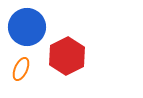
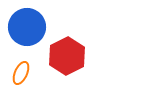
orange ellipse: moved 4 px down
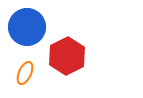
orange ellipse: moved 4 px right
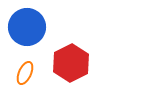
red hexagon: moved 4 px right, 7 px down
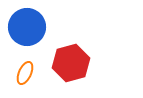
red hexagon: rotated 12 degrees clockwise
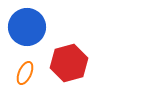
red hexagon: moved 2 px left
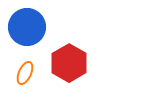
red hexagon: rotated 15 degrees counterclockwise
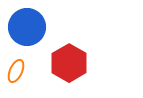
orange ellipse: moved 9 px left, 2 px up
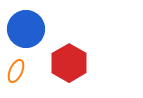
blue circle: moved 1 px left, 2 px down
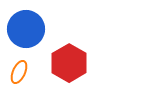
orange ellipse: moved 3 px right, 1 px down
